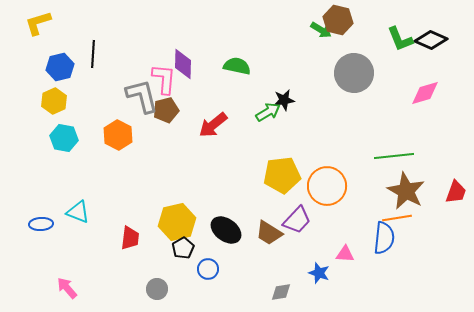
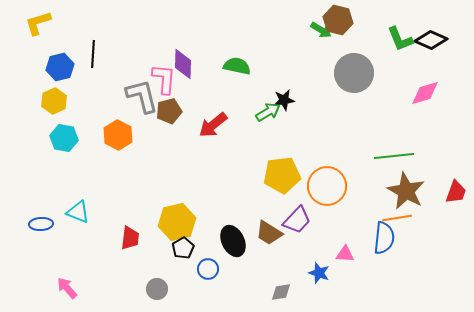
brown pentagon at (166, 110): moved 3 px right, 1 px down
black ellipse at (226, 230): moved 7 px right, 11 px down; rotated 28 degrees clockwise
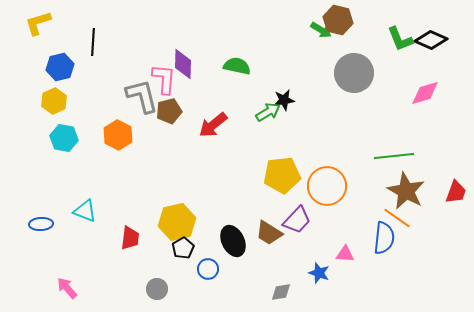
black line at (93, 54): moved 12 px up
cyan triangle at (78, 212): moved 7 px right, 1 px up
orange line at (397, 218): rotated 44 degrees clockwise
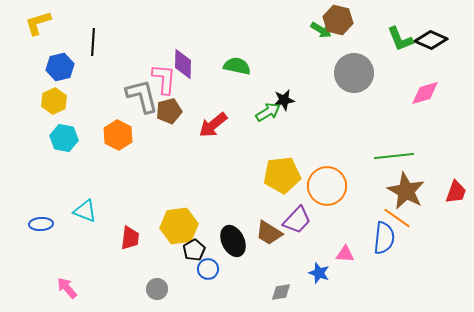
yellow hexagon at (177, 222): moved 2 px right, 4 px down; rotated 6 degrees clockwise
black pentagon at (183, 248): moved 11 px right, 2 px down
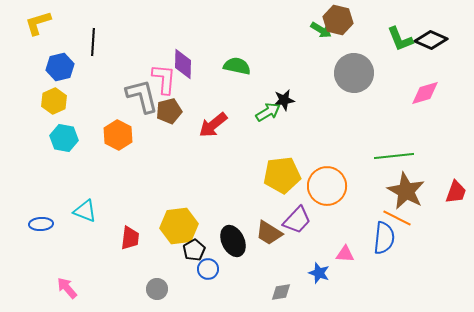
orange line at (397, 218): rotated 8 degrees counterclockwise
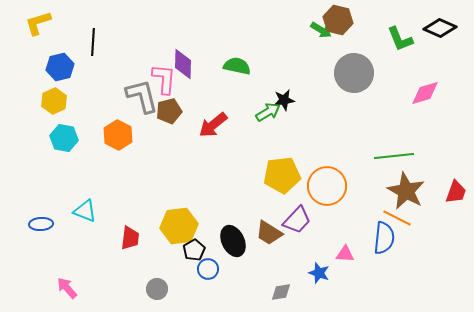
black diamond at (431, 40): moved 9 px right, 12 px up
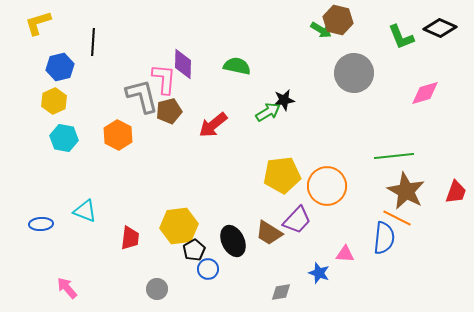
green L-shape at (400, 39): moved 1 px right, 2 px up
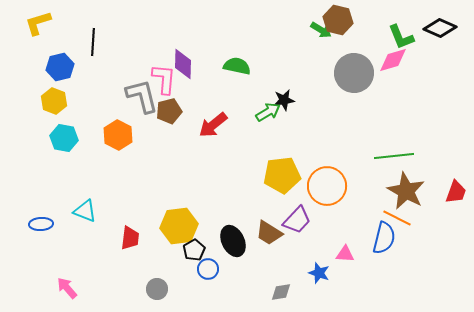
pink diamond at (425, 93): moved 32 px left, 33 px up
yellow hexagon at (54, 101): rotated 15 degrees counterclockwise
blue semicircle at (384, 238): rotated 8 degrees clockwise
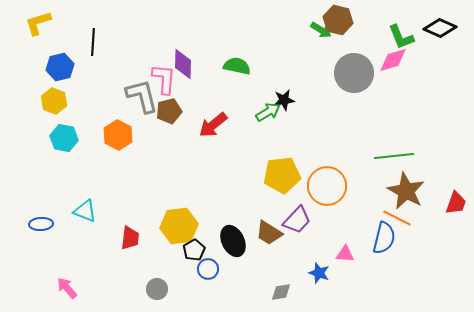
red trapezoid at (456, 192): moved 11 px down
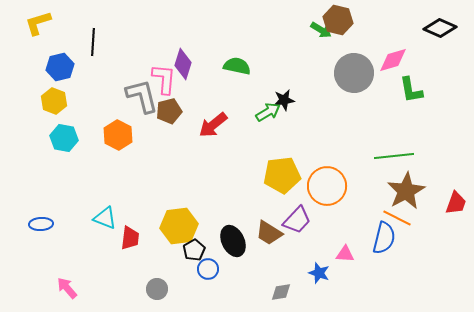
green L-shape at (401, 37): moved 10 px right, 53 px down; rotated 12 degrees clockwise
purple diamond at (183, 64): rotated 16 degrees clockwise
brown star at (406, 191): rotated 15 degrees clockwise
cyan triangle at (85, 211): moved 20 px right, 7 px down
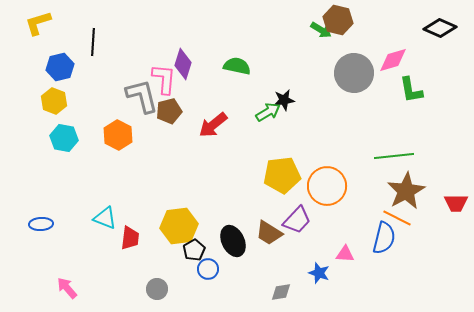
red trapezoid at (456, 203): rotated 70 degrees clockwise
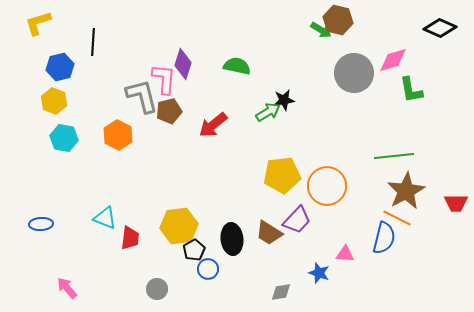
black ellipse at (233, 241): moved 1 px left, 2 px up; rotated 20 degrees clockwise
